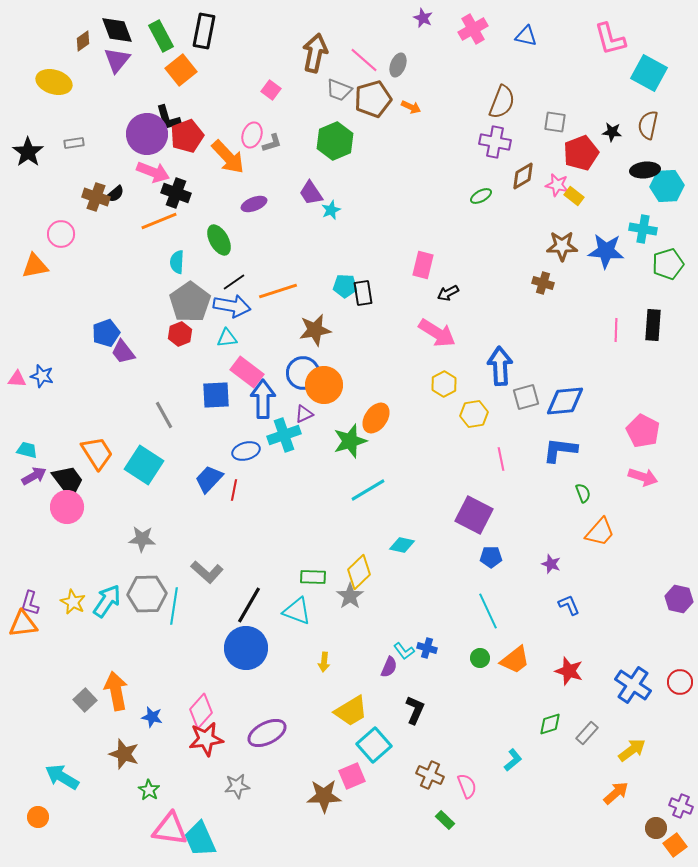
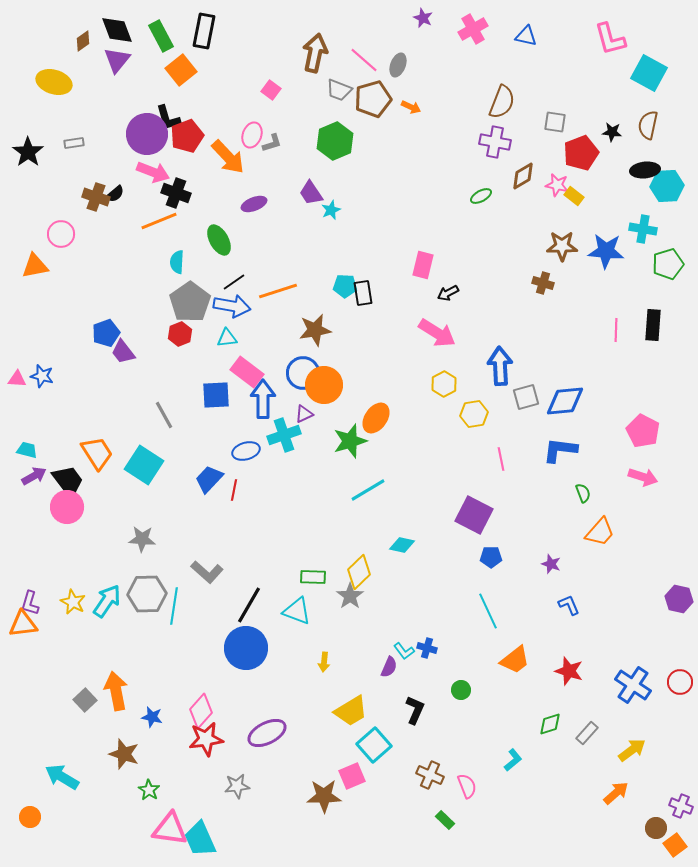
green circle at (480, 658): moved 19 px left, 32 px down
orange circle at (38, 817): moved 8 px left
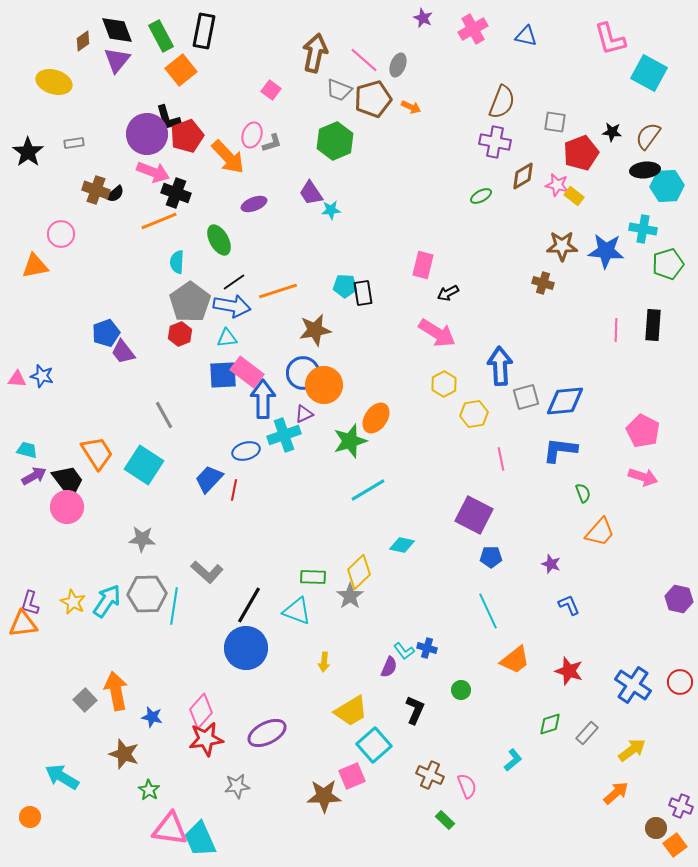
brown semicircle at (648, 125): moved 11 px down; rotated 24 degrees clockwise
brown cross at (96, 197): moved 7 px up
cyan star at (331, 210): rotated 18 degrees clockwise
blue square at (216, 395): moved 7 px right, 20 px up
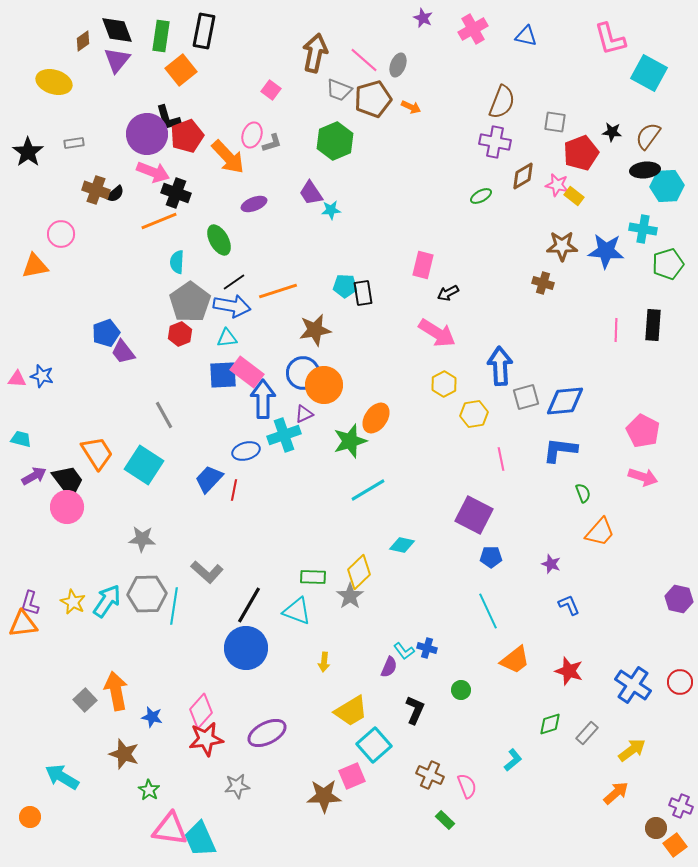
green rectangle at (161, 36): rotated 36 degrees clockwise
cyan trapezoid at (27, 450): moved 6 px left, 11 px up
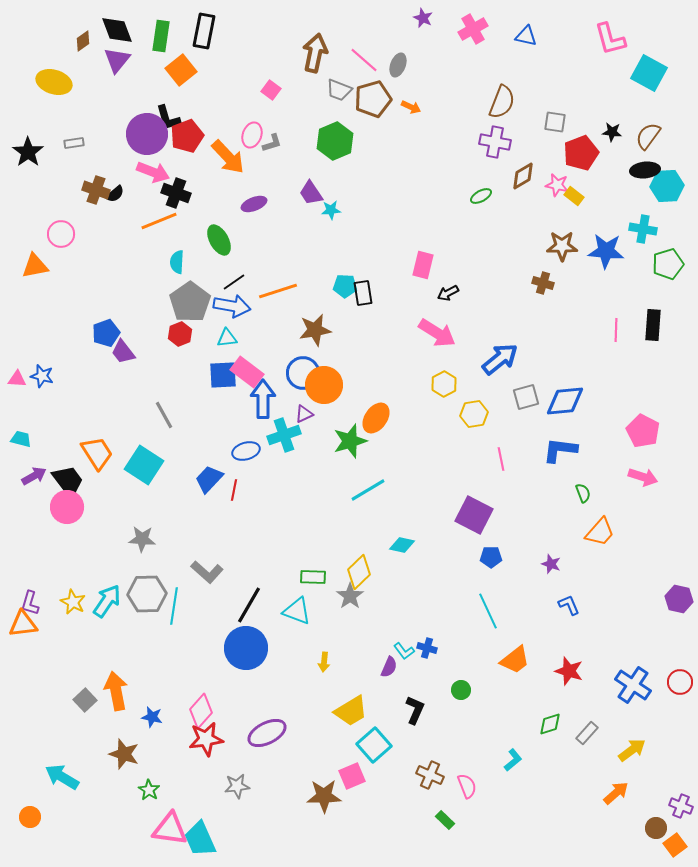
blue arrow at (500, 366): moved 7 px up; rotated 54 degrees clockwise
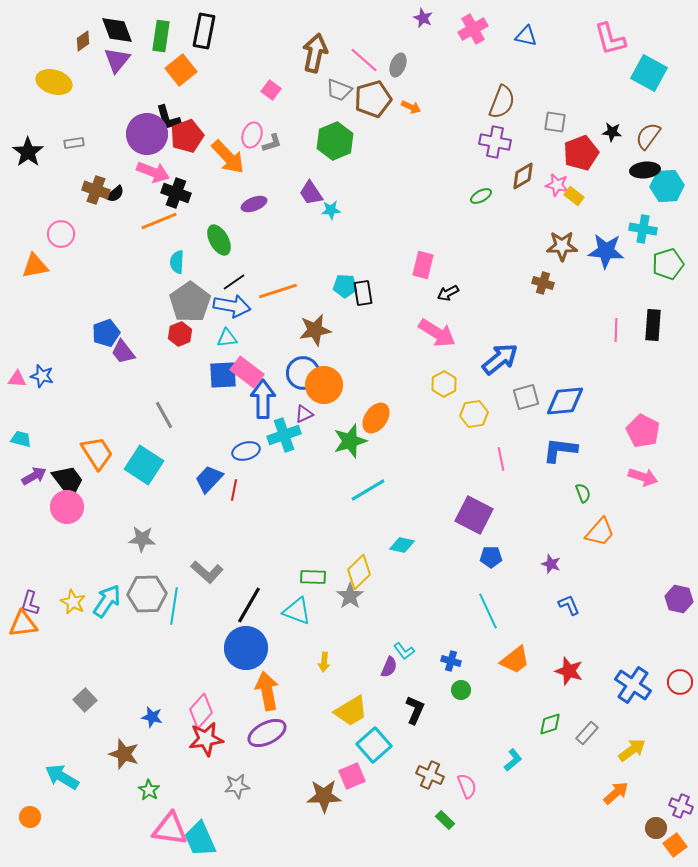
blue cross at (427, 648): moved 24 px right, 13 px down
orange arrow at (116, 691): moved 151 px right
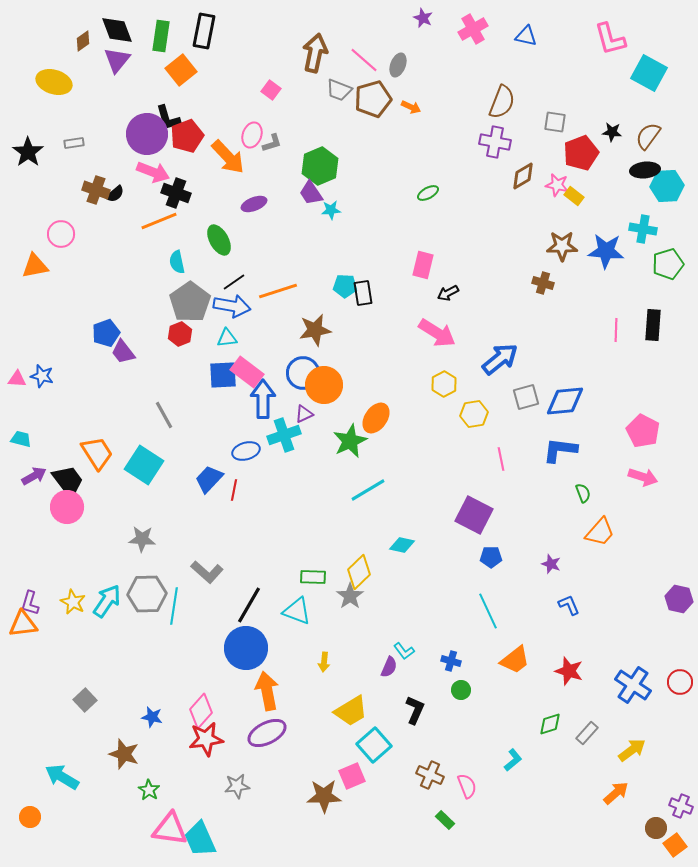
green hexagon at (335, 141): moved 15 px left, 25 px down
green ellipse at (481, 196): moved 53 px left, 3 px up
cyan semicircle at (177, 262): rotated 15 degrees counterclockwise
green star at (350, 441): rotated 8 degrees counterclockwise
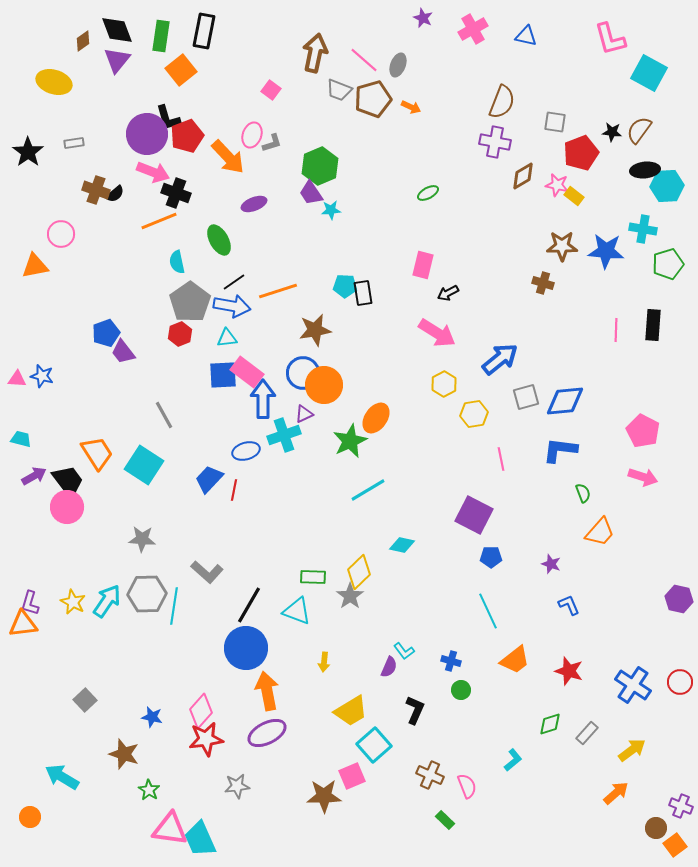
brown semicircle at (648, 136): moved 9 px left, 6 px up
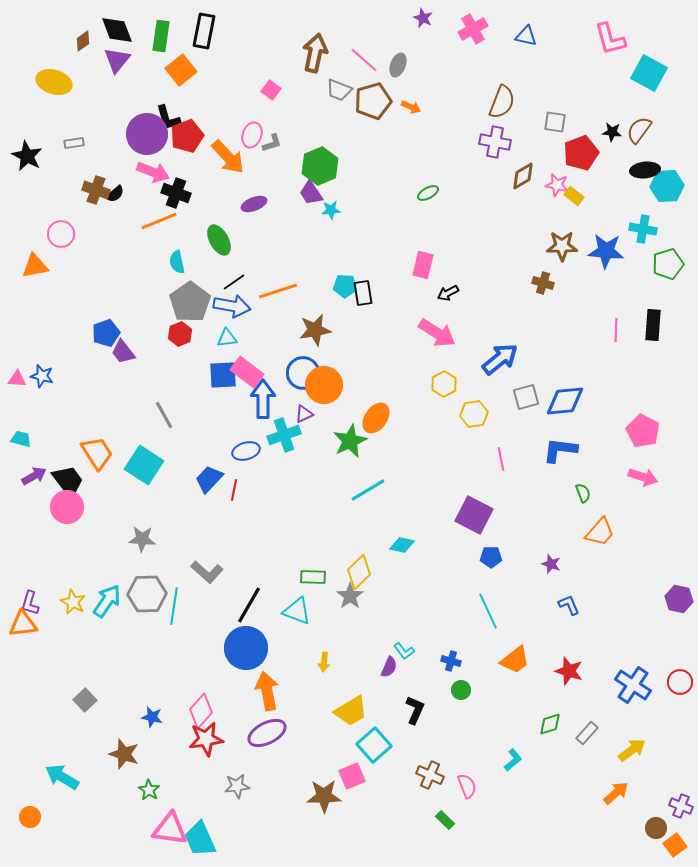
brown pentagon at (373, 99): moved 2 px down
black star at (28, 152): moved 1 px left, 4 px down; rotated 8 degrees counterclockwise
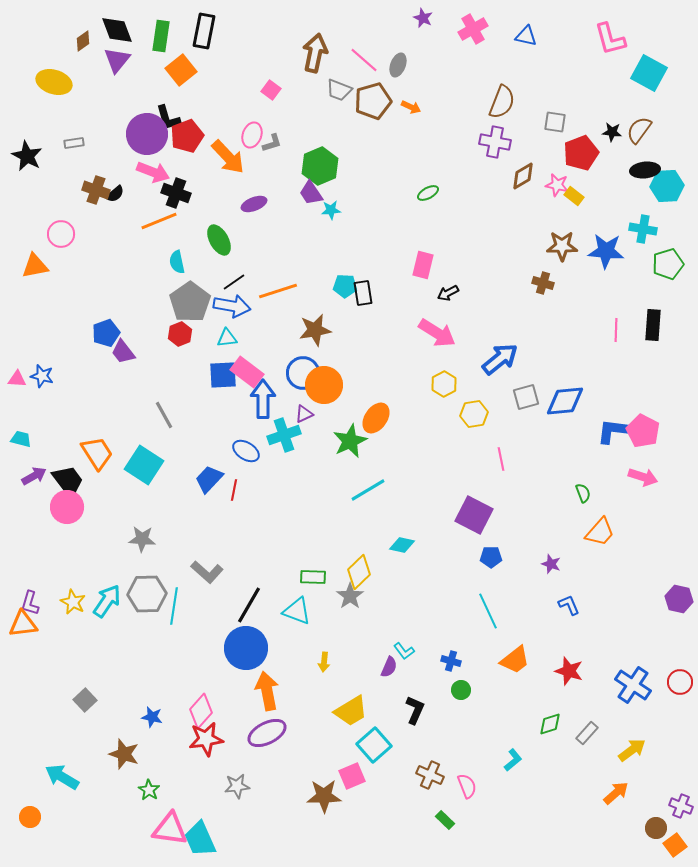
blue L-shape at (560, 450): moved 54 px right, 19 px up
blue ellipse at (246, 451): rotated 48 degrees clockwise
